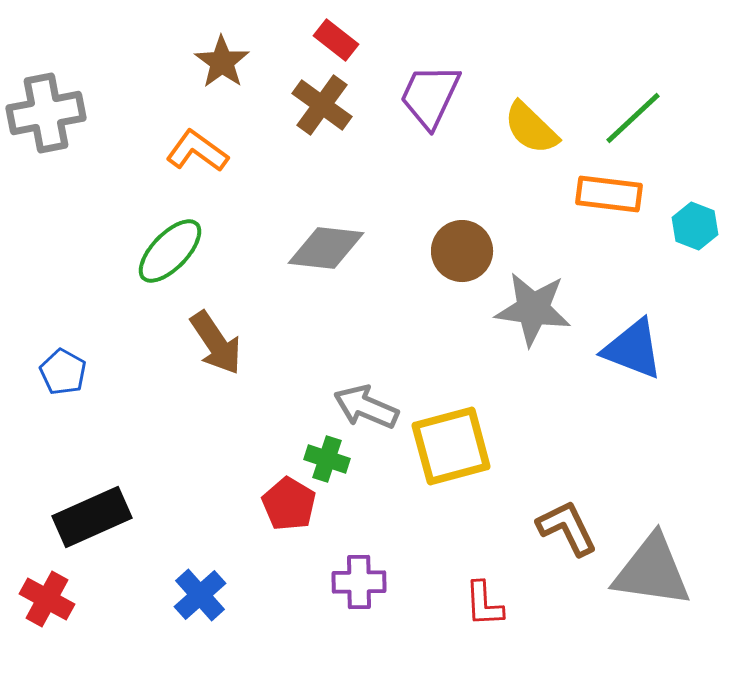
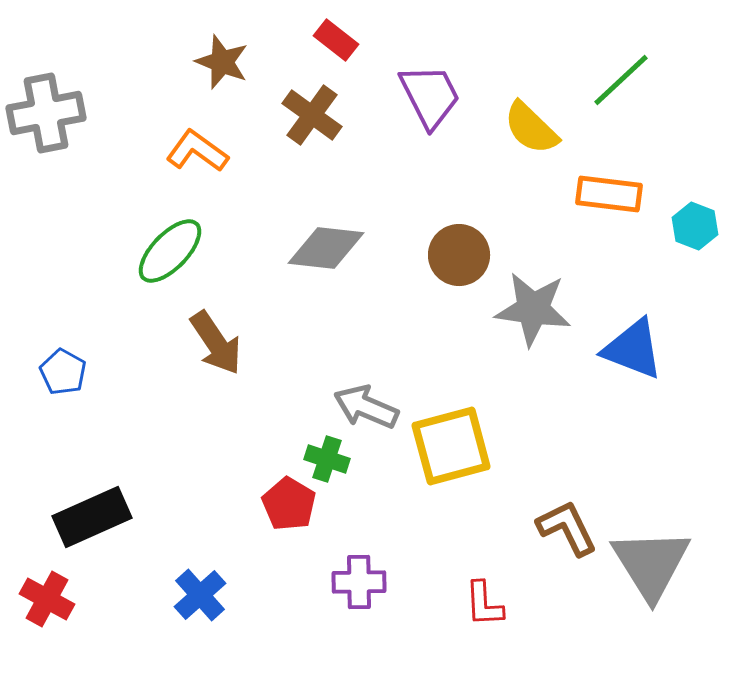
brown star: rotated 14 degrees counterclockwise
purple trapezoid: rotated 128 degrees clockwise
brown cross: moved 10 px left, 10 px down
green line: moved 12 px left, 38 px up
brown circle: moved 3 px left, 4 px down
gray triangle: moved 1 px left, 7 px up; rotated 50 degrees clockwise
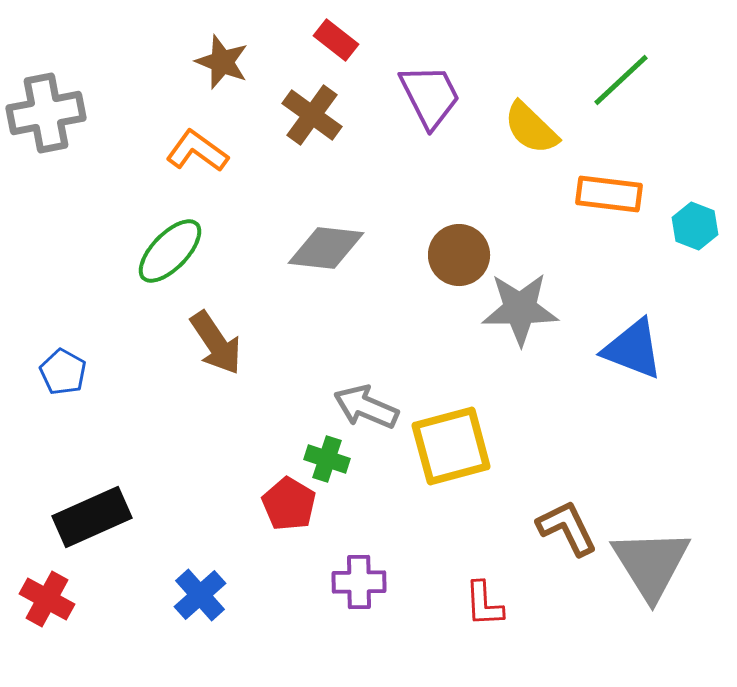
gray star: moved 13 px left; rotated 8 degrees counterclockwise
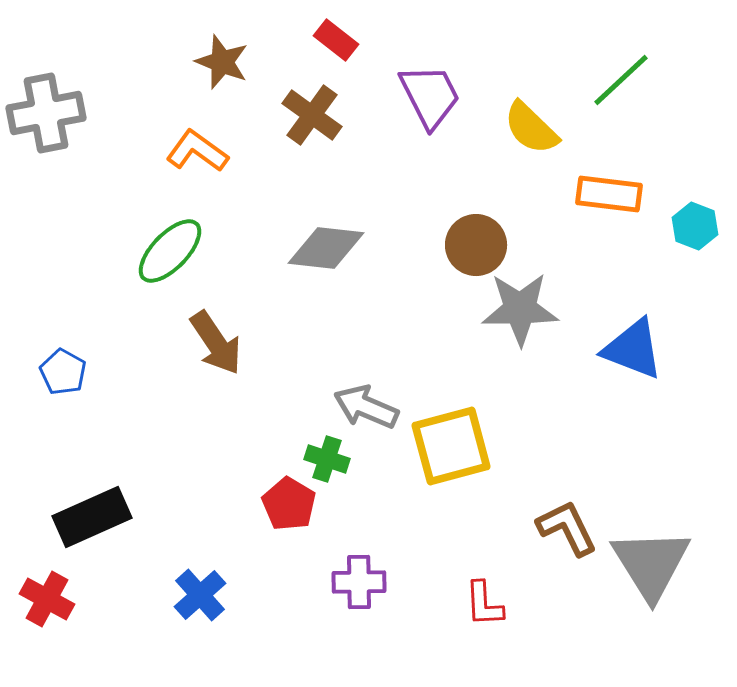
brown circle: moved 17 px right, 10 px up
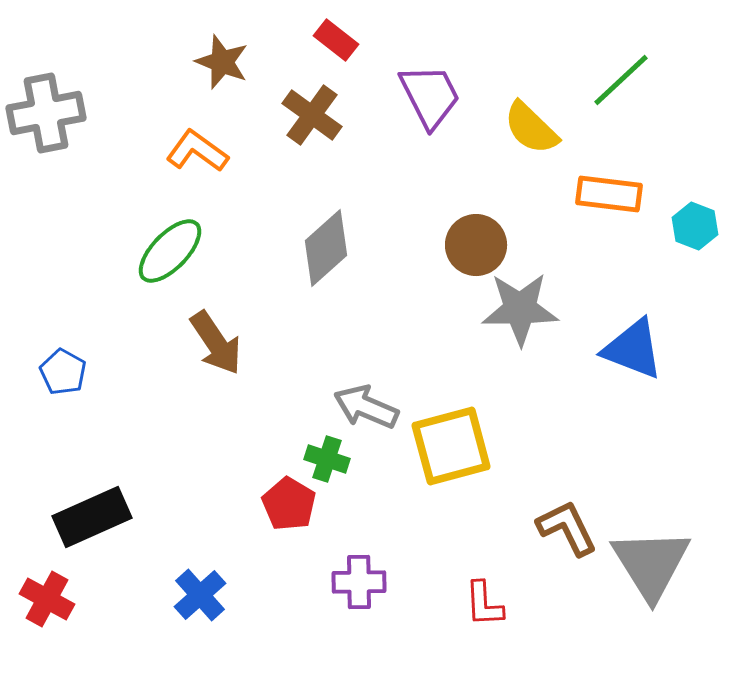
gray diamond: rotated 48 degrees counterclockwise
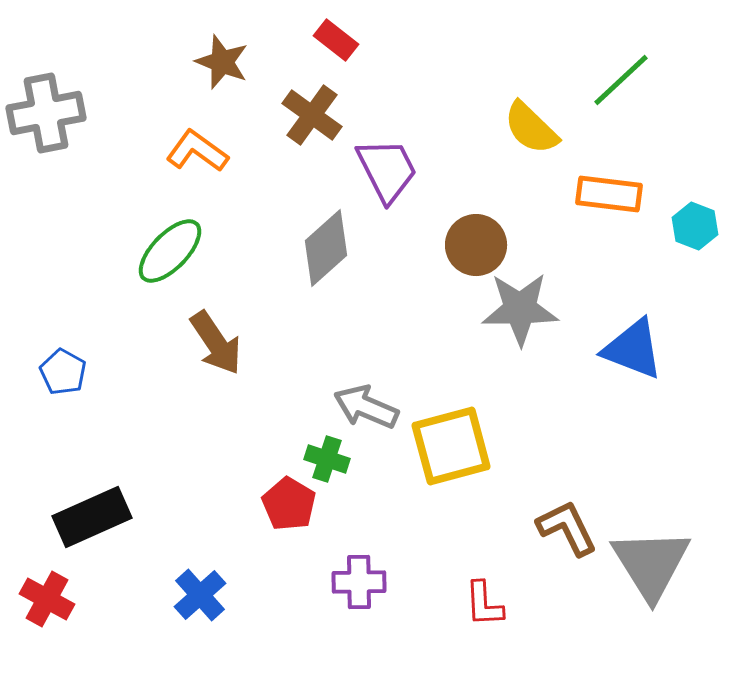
purple trapezoid: moved 43 px left, 74 px down
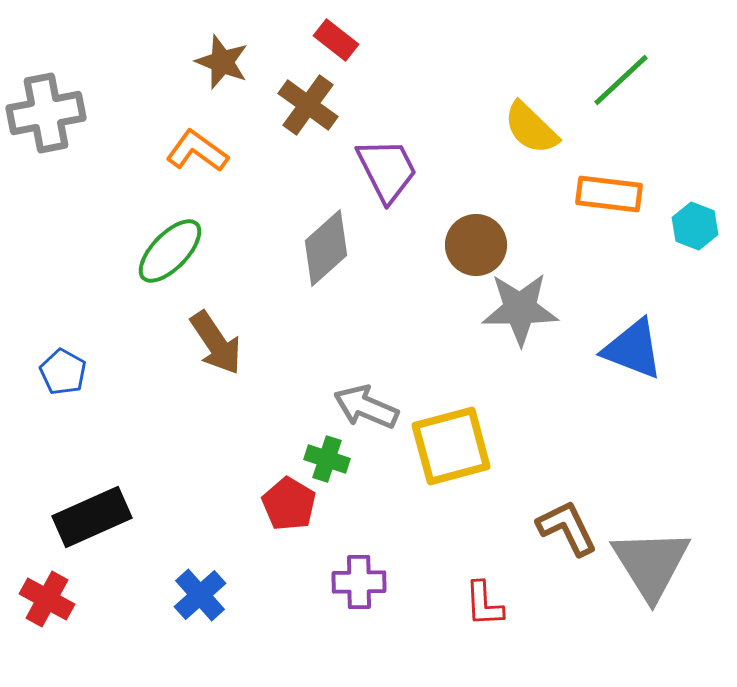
brown cross: moved 4 px left, 10 px up
